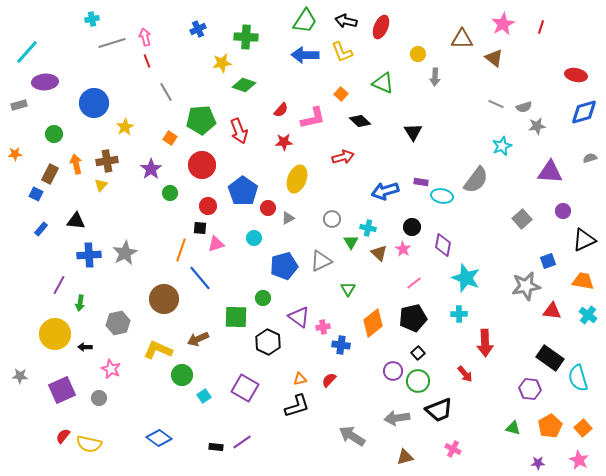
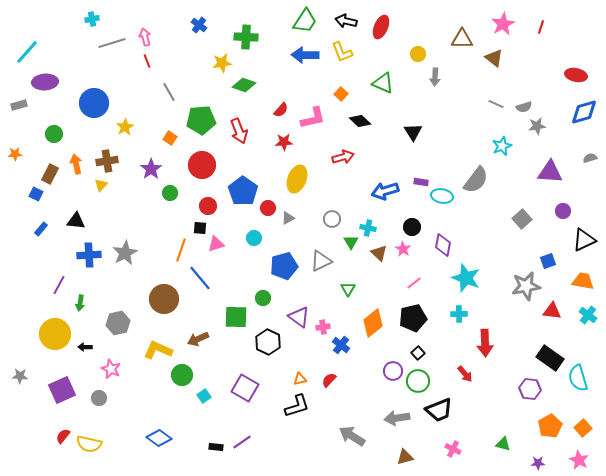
blue cross at (198, 29): moved 1 px right, 4 px up; rotated 28 degrees counterclockwise
gray line at (166, 92): moved 3 px right
blue cross at (341, 345): rotated 30 degrees clockwise
green triangle at (513, 428): moved 10 px left, 16 px down
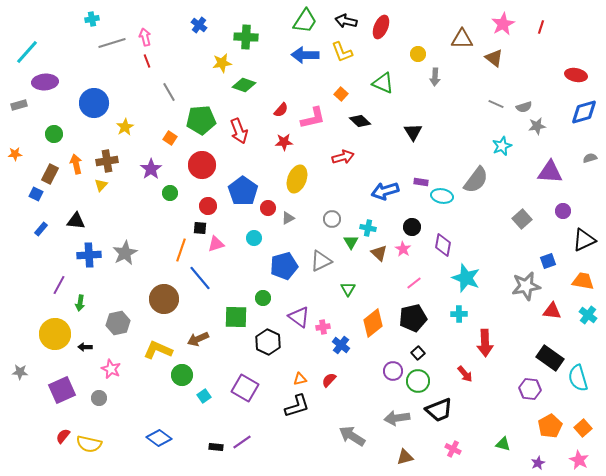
gray star at (20, 376): moved 4 px up
purple star at (538, 463): rotated 24 degrees counterclockwise
